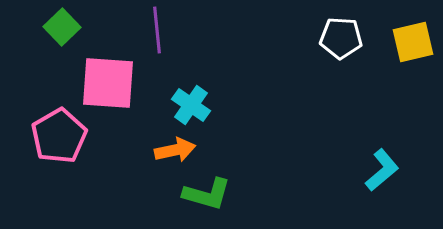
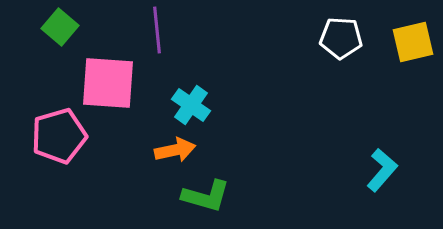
green square: moved 2 px left; rotated 6 degrees counterclockwise
pink pentagon: rotated 14 degrees clockwise
cyan L-shape: rotated 9 degrees counterclockwise
green L-shape: moved 1 px left, 2 px down
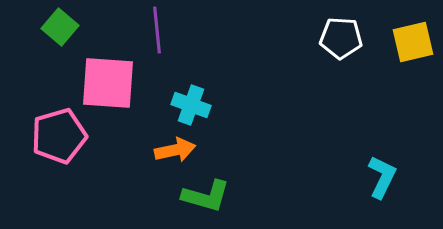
cyan cross: rotated 15 degrees counterclockwise
cyan L-shape: moved 7 px down; rotated 15 degrees counterclockwise
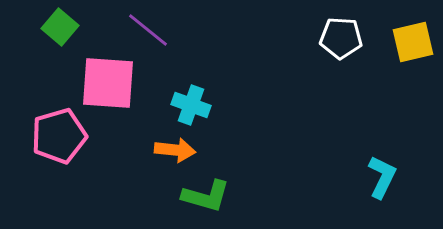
purple line: moved 9 px left; rotated 45 degrees counterclockwise
orange arrow: rotated 18 degrees clockwise
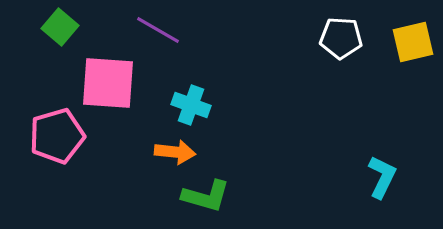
purple line: moved 10 px right; rotated 9 degrees counterclockwise
pink pentagon: moved 2 px left
orange arrow: moved 2 px down
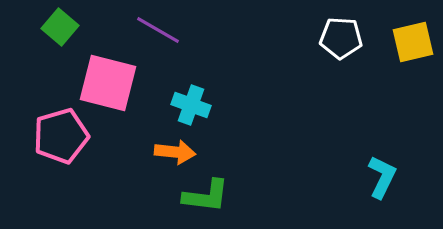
pink square: rotated 10 degrees clockwise
pink pentagon: moved 4 px right
green L-shape: rotated 9 degrees counterclockwise
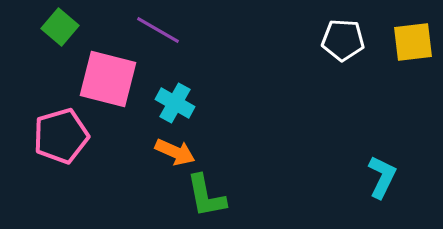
white pentagon: moved 2 px right, 2 px down
yellow square: rotated 6 degrees clockwise
pink square: moved 4 px up
cyan cross: moved 16 px left, 2 px up; rotated 9 degrees clockwise
orange arrow: rotated 18 degrees clockwise
green L-shape: rotated 72 degrees clockwise
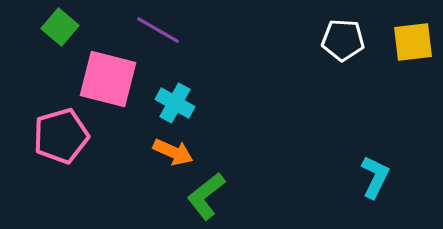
orange arrow: moved 2 px left
cyan L-shape: moved 7 px left
green L-shape: rotated 63 degrees clockwise
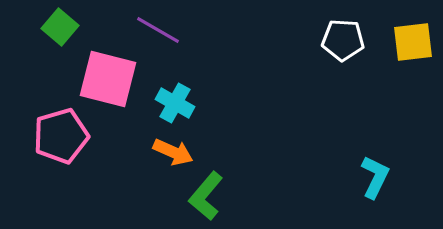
green L-shape: rotated 12 degrees counterclockwise
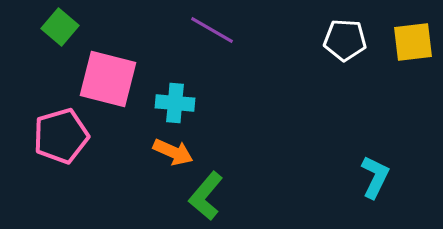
purple line: moved 54 px right
white pentagon: moved 2 px right
cyan cross: rotated 24 degrees counterclockwise
